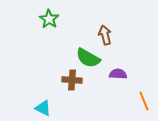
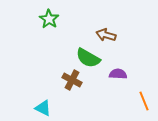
brown arrow: moved 1 px right; rotated 60 degrees counterclockwise
brown cross: rotated 24 degrees clockwise
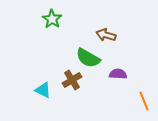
green star: moved 3 px right
brown cross: rotated 30 degrees clockwise
cyan triangle: moved 18 px up
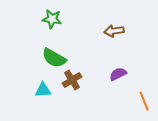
green star: rotated 24 degrees counterclockwise
brown arrow: moved 8 px right, 4 px up; rotated 24 degrees counterclockwise
green semicircle: moved 34 px left
purple semicircle: rotated 30 degrees counterclockwise
cyan triangle: rotated 30 degrees counterclockwise
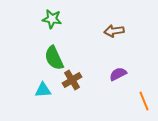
green semicircle: rotated 35 degrees clockwise
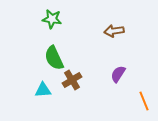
purple semicircle: rotated 30 degrees counterclockwise
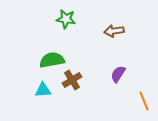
green star: moved 14 px right
green semicircle: moved 2 px left, 2 px down; rotated 105 degrees clockwise
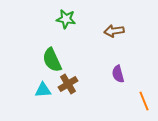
green semicircle: rotated 105 degrees counterclockwise
purple semicircle: rotated 48 degrees counterclockwise
brown cross: moved 4 px left, 4 px down
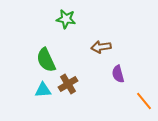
brown arrow: moved 13 px left, 16 px down
green semicircle: moved 6 px left
orange line: rotated 18 degrees counterclockwise
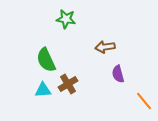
brown arrow: moved 4 px right
